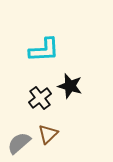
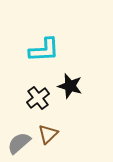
black cross: moved 2 px left
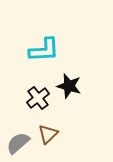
black star: moved 1 px left
gray semicircle: moved 1 px left
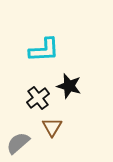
brown triangle: moved 4 px right, 7 px up; rotated 15 degrees counterclockwise
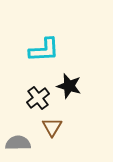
gray semicircle: rotated 40 degrees clockwise
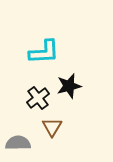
cyan L-shape: moved 2 px down
black star: rotated 30 degrees counterclockwise
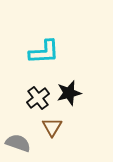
black star: moved 7 px down
gray semicircle: rotated 20 degrees clockwise
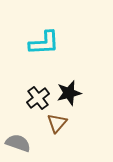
cyan L-shape: moved 9 px up
brown triangle: moved 5 px right, 4 px up; rotated 10 degrees clockwise
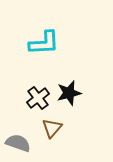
brown triangle: moved 5 px left, 5 px down
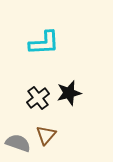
brown triangle: moved 6 px left, 7 px down
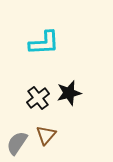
gray semicircle: moved 1 px left; rotated 75 degrees counterclockwise
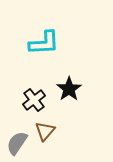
black star: moved 4 px up; rotated 20 degrees counterclockwise
black cross: moved 4 px left, 2 px down
brown triangle: moved 1 px left, 4 px up
